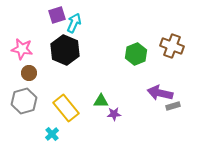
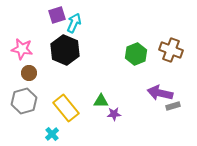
brown cross: moved 1 px left, 4 px down
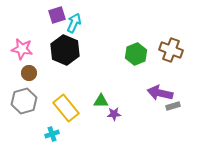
cyan cross: rotated 24 degrees clockwise
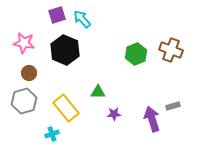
cyan arrow: moved 8 px right, 4 px up; rotated 66 degrees counterclockwise
pink star: moved 2 px right, 6 px up
purple arrow: moved 8 px left, 26 px down; rotated 60 degrees clockwise
green triangle: moved 3 px left, 9 px up
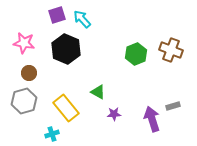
black hexagon: moved 1 px right, 1 px up
green triangle: rotated 28 degrees clockwise
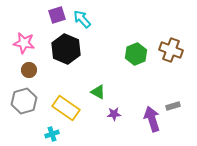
brown circle: moved 3 px up
yellow rectangle: rotated 16 degrees counterclockwise
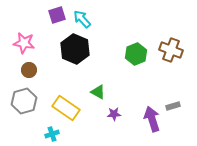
black hexagon: moved 9 px right
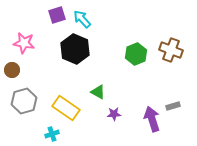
brown circle: moved 17 px left
